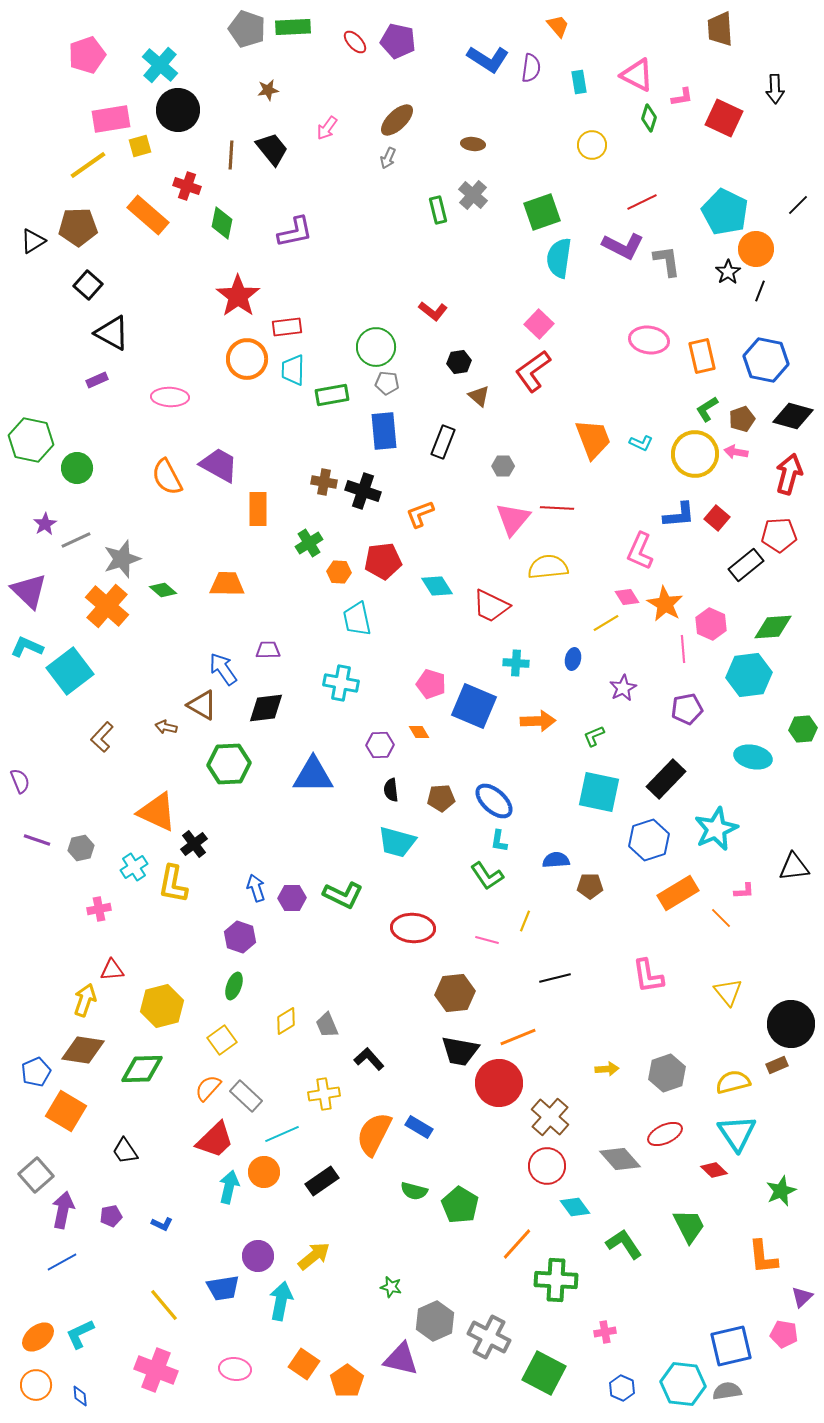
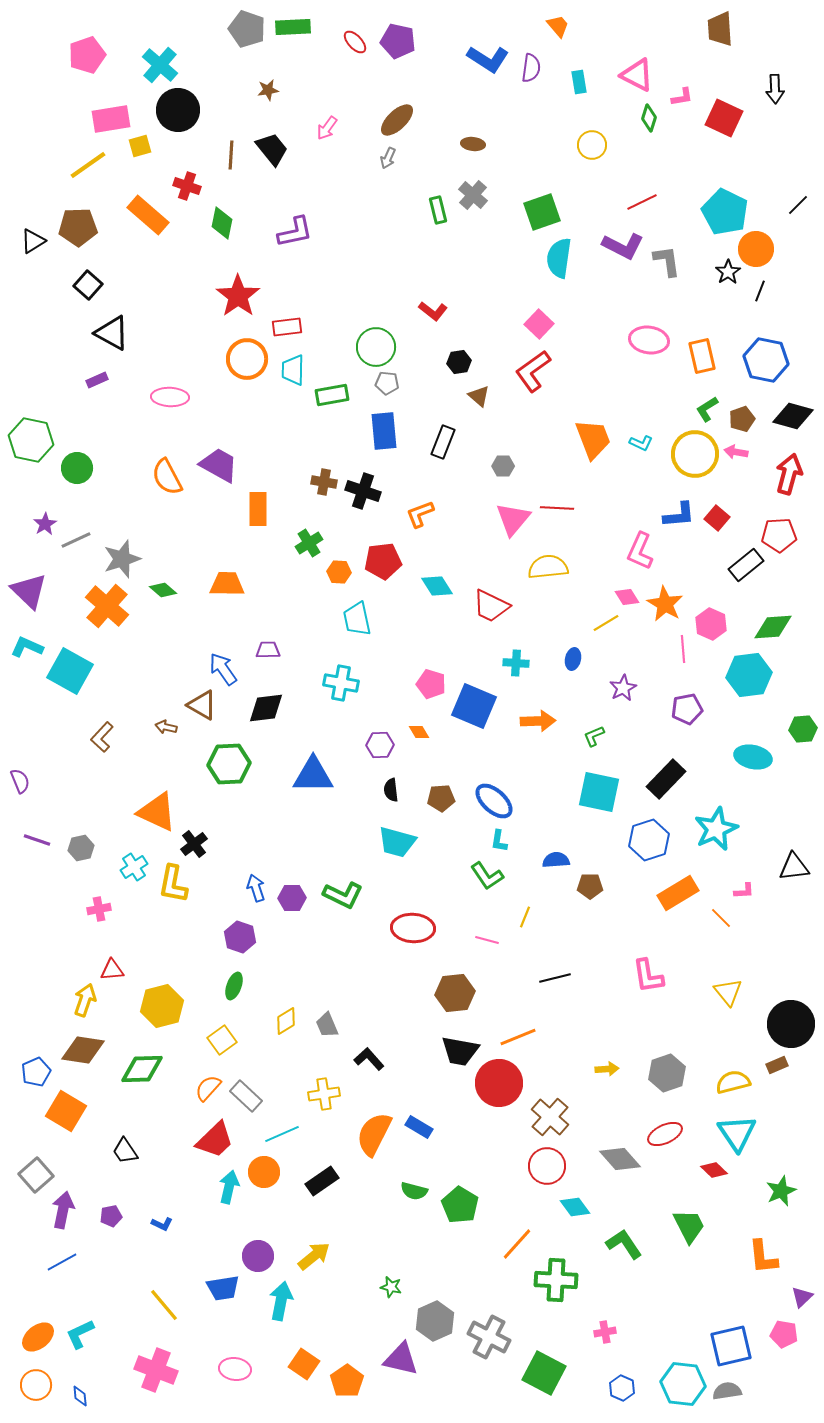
cyan square at (70, 671): rotated 24 degrees counterclockwise
yellow line at (525, 921): moved 4 px up
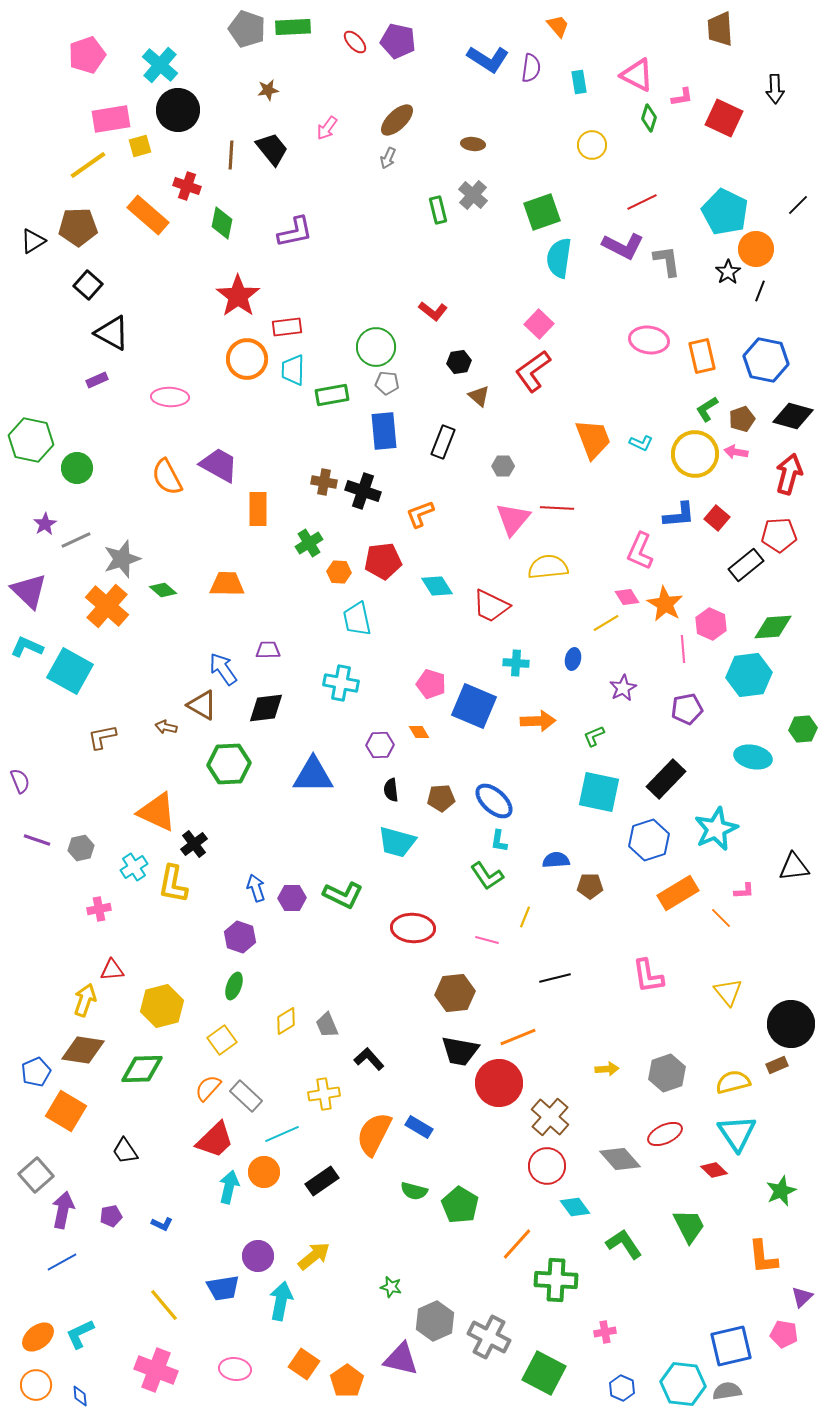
brown L-shape at (102, 737): rotated 36 degrees clockwise
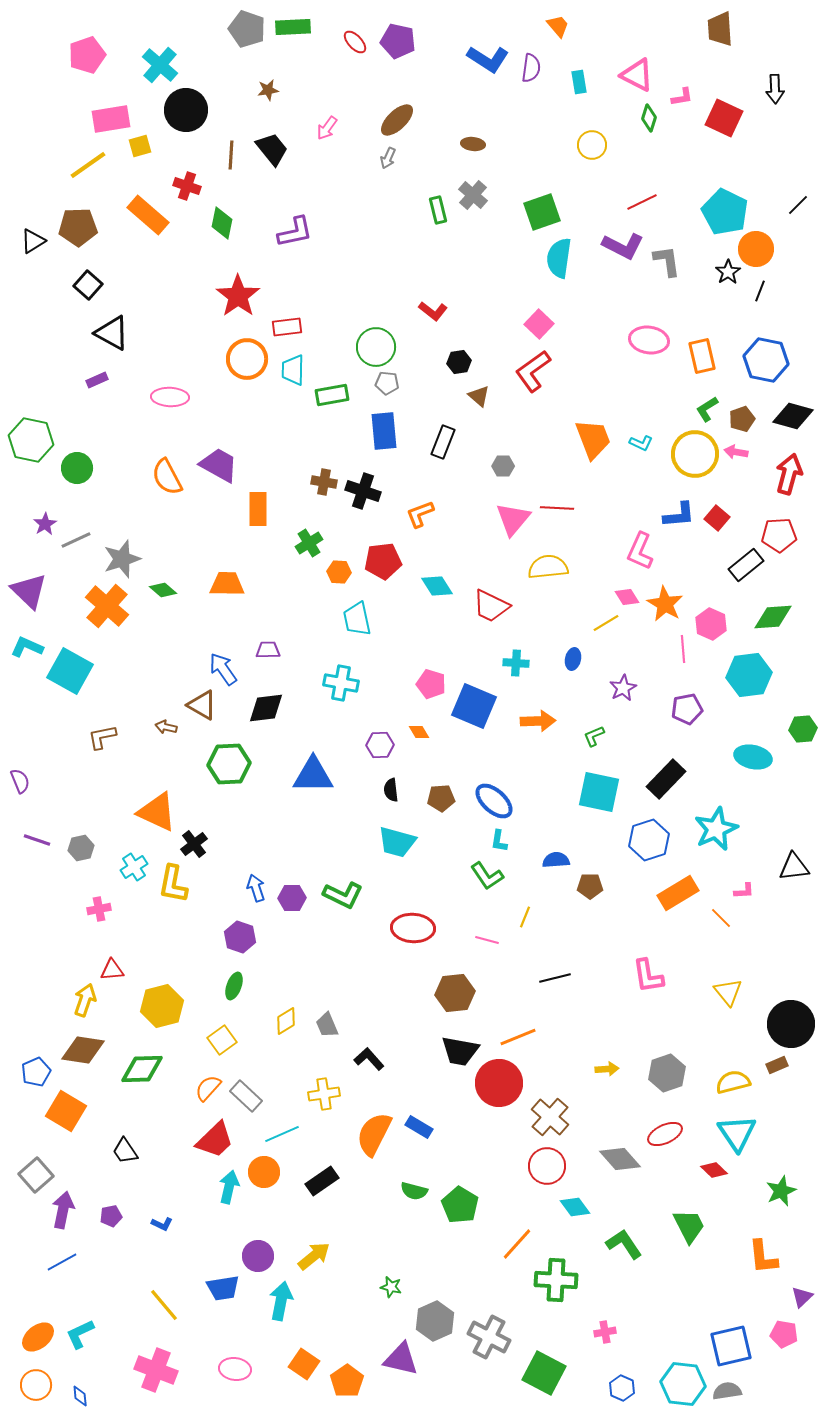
black circle at (178, 110): moved 8 px right
green diamond at (773, 627): moved 10 px up
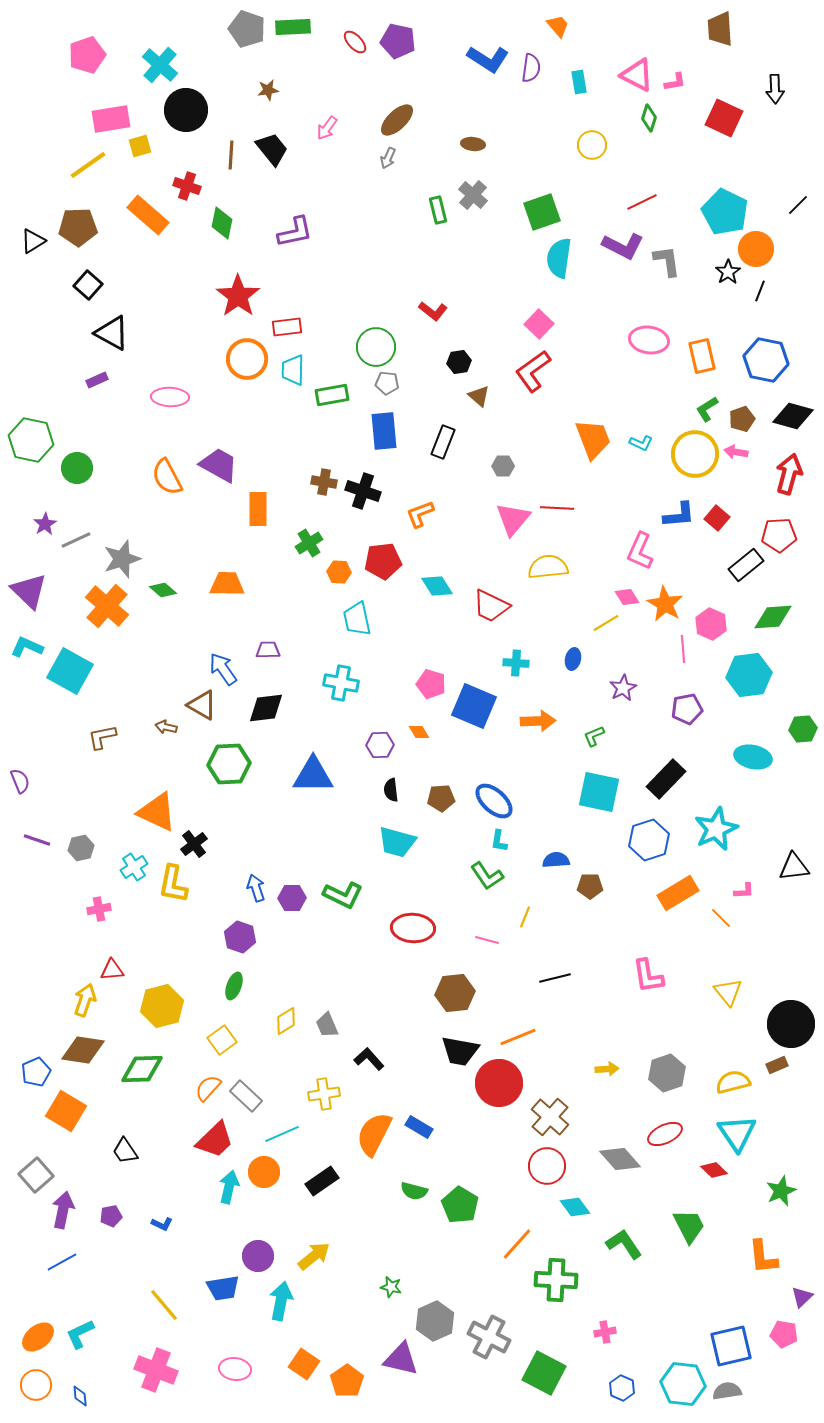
pink L-shape at (682, 97): moved 7 px left, 15 px up
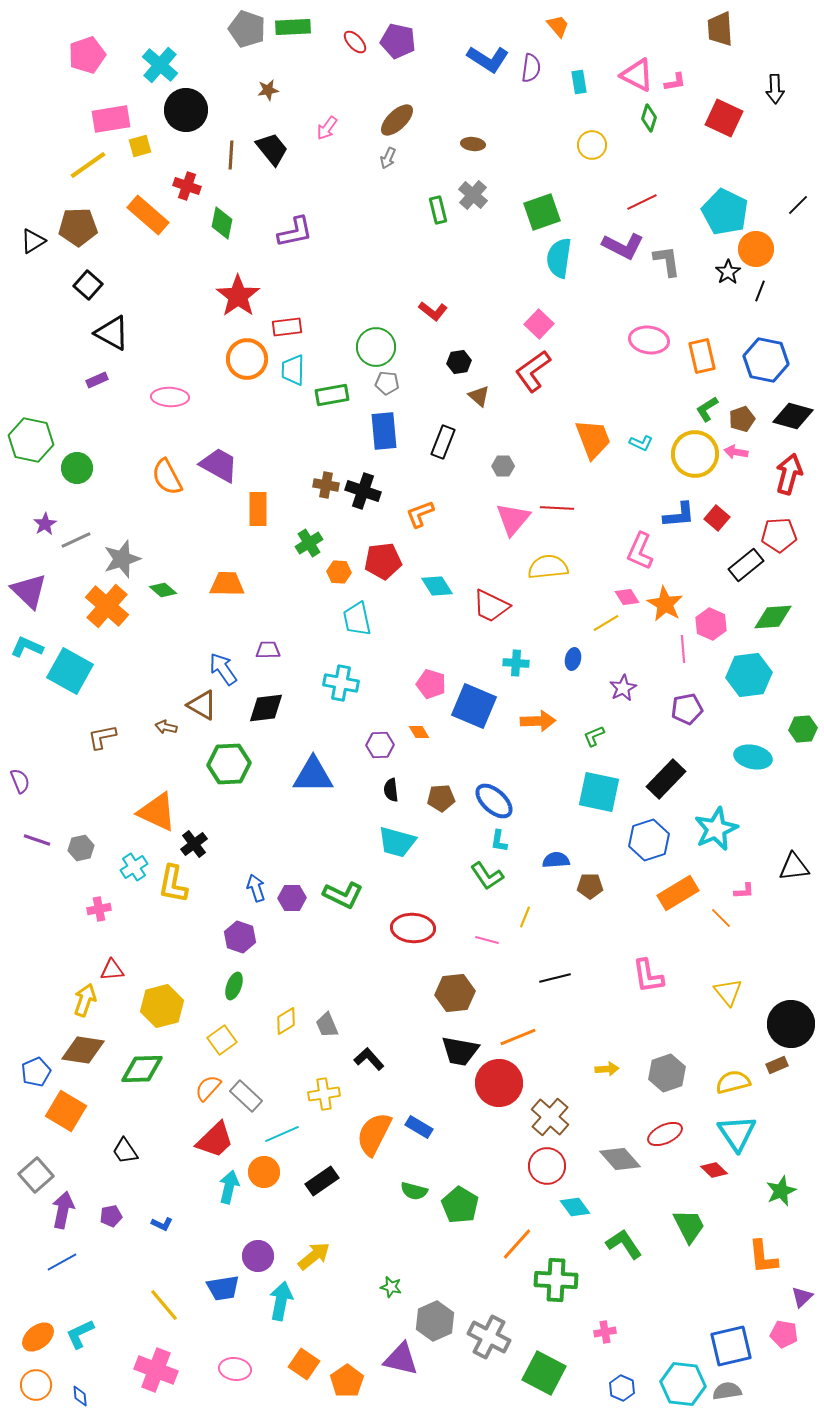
brown cross at (324, 482): moved 2 px right, 3 px down
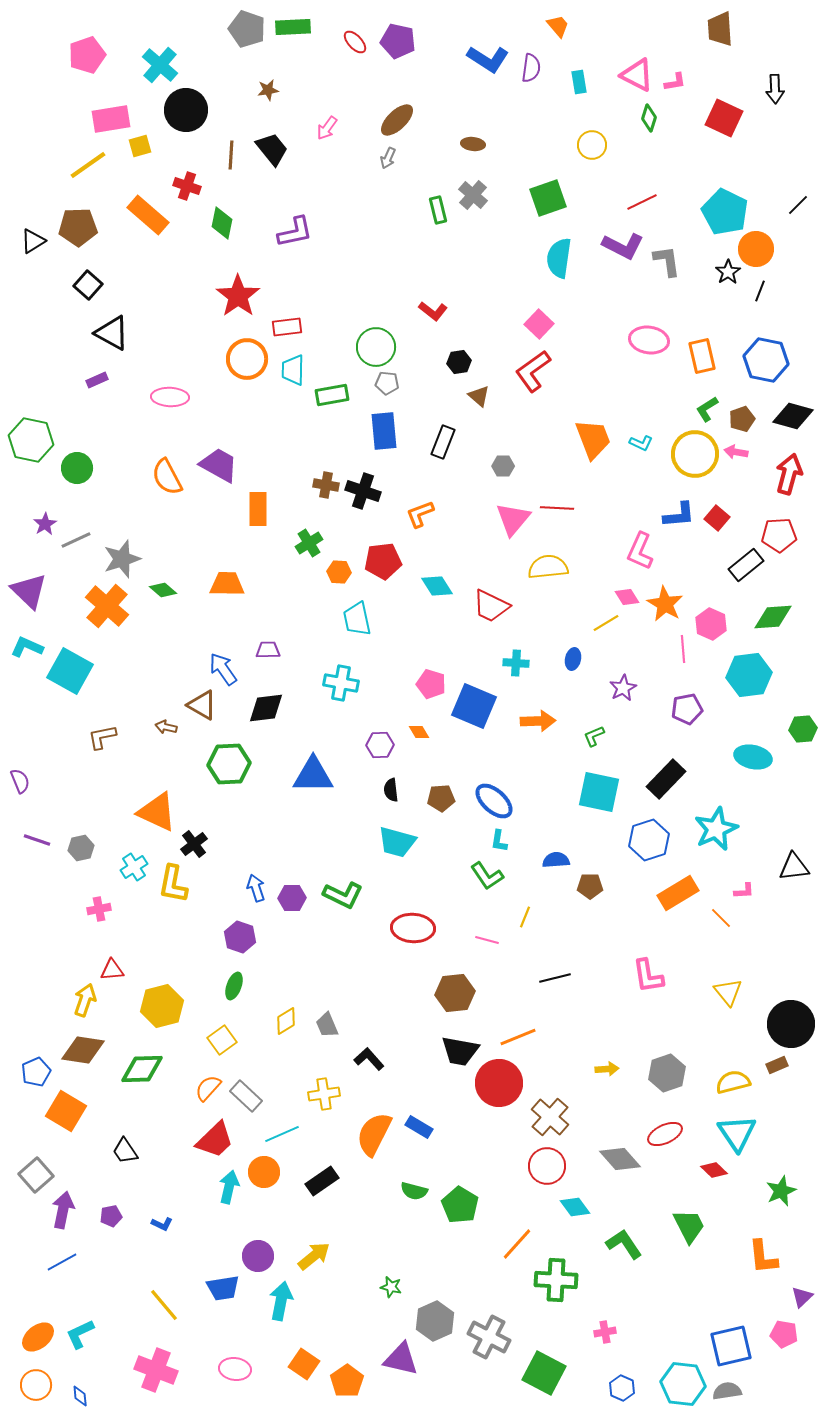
green square at (542, 212): moved 6 px right, 14 px up
